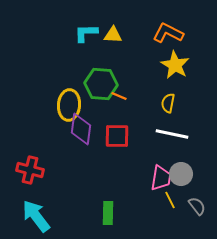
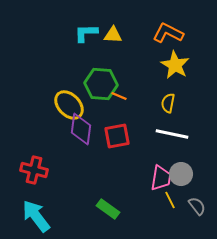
yellow ellipse: rotated 48 degrees counterclockwise
red square: rotated 12 degrees counterclockwise
red cross: moved 4 px right
green rectangle: moved 4 px up; rotated 55 degrees counterclockwise
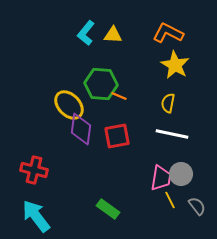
cyan L-shape: rotated 50 degrees counterclockwise
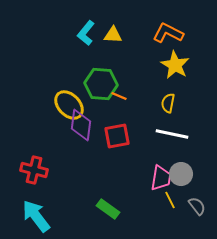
purple diamond: moved 4 px up
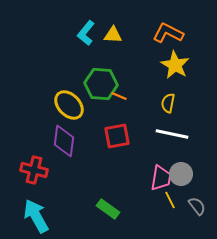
purple diamond: moved 17 px left, 16 px down
cyan arrow: rotated 8 degrees clockwise
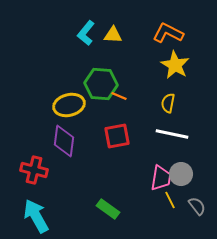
yellow ellipse: rotated 60 degrees counterclockwise
